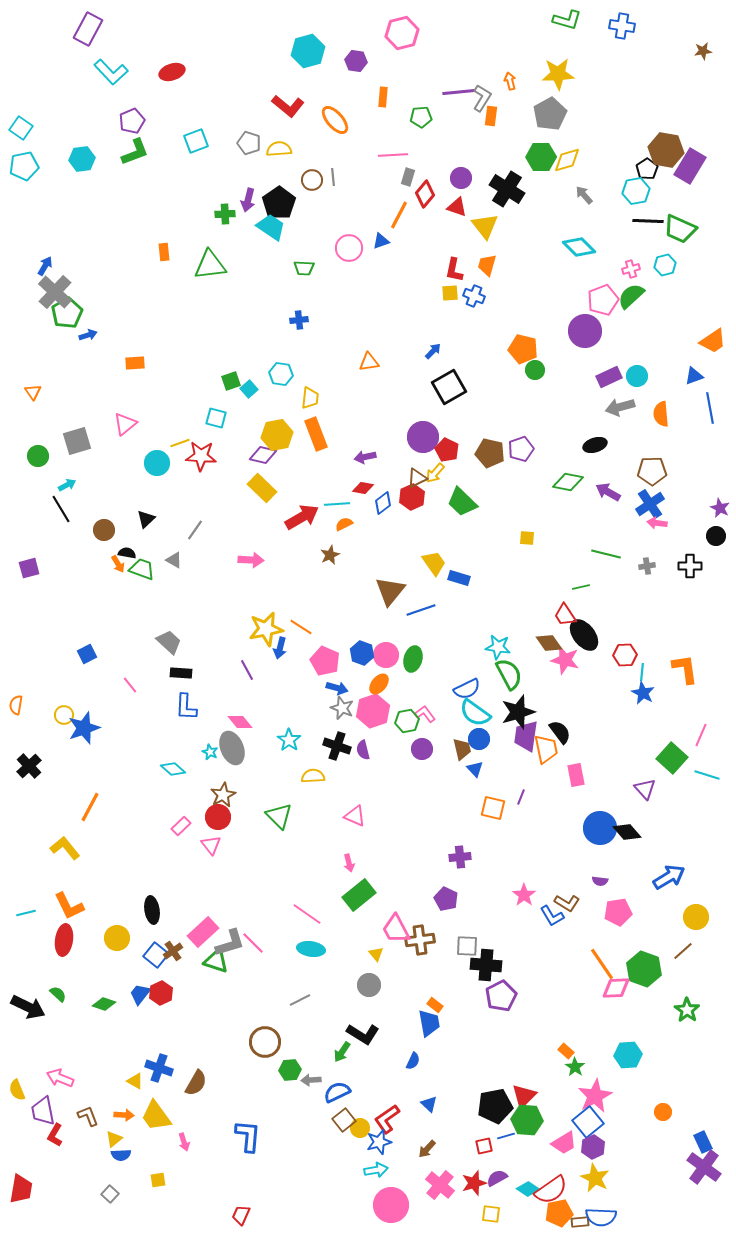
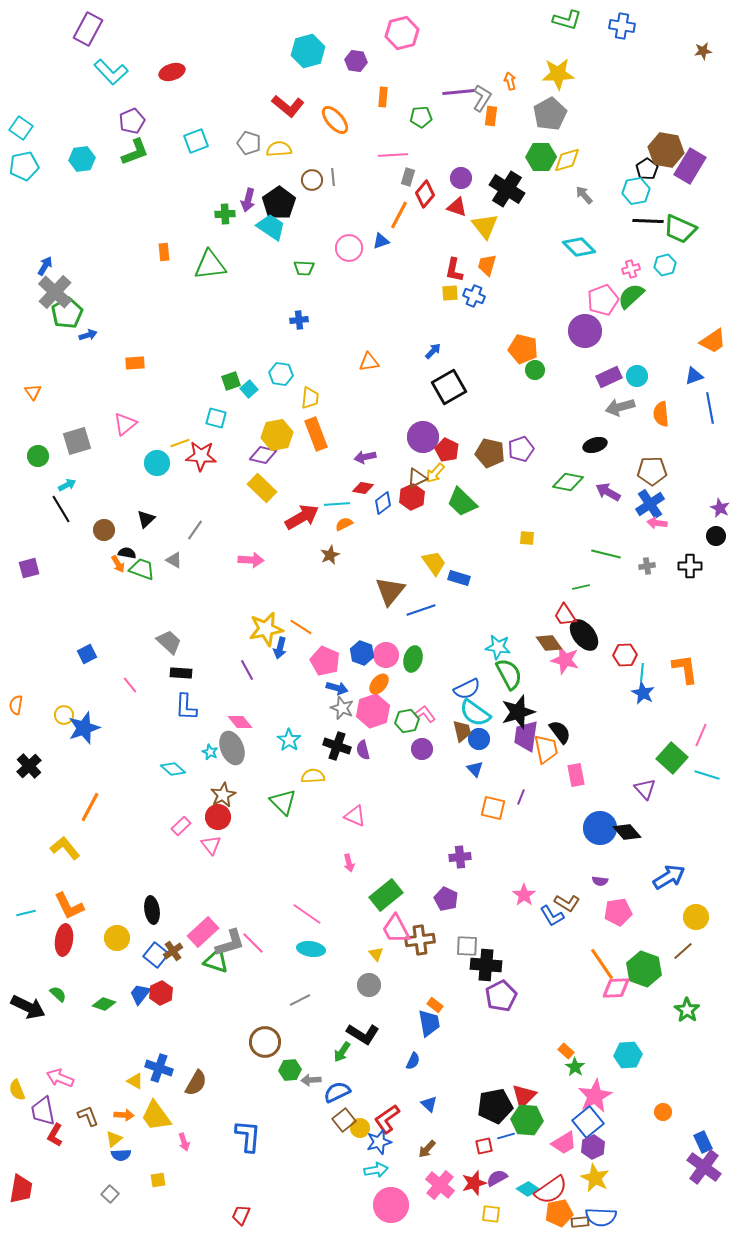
brown trapezoid at (462, 749): moved 18 px up
green triangle at (279, 816): moved 4 px right, 14 px up
green rectangle at (359, 895): moved 27 px right
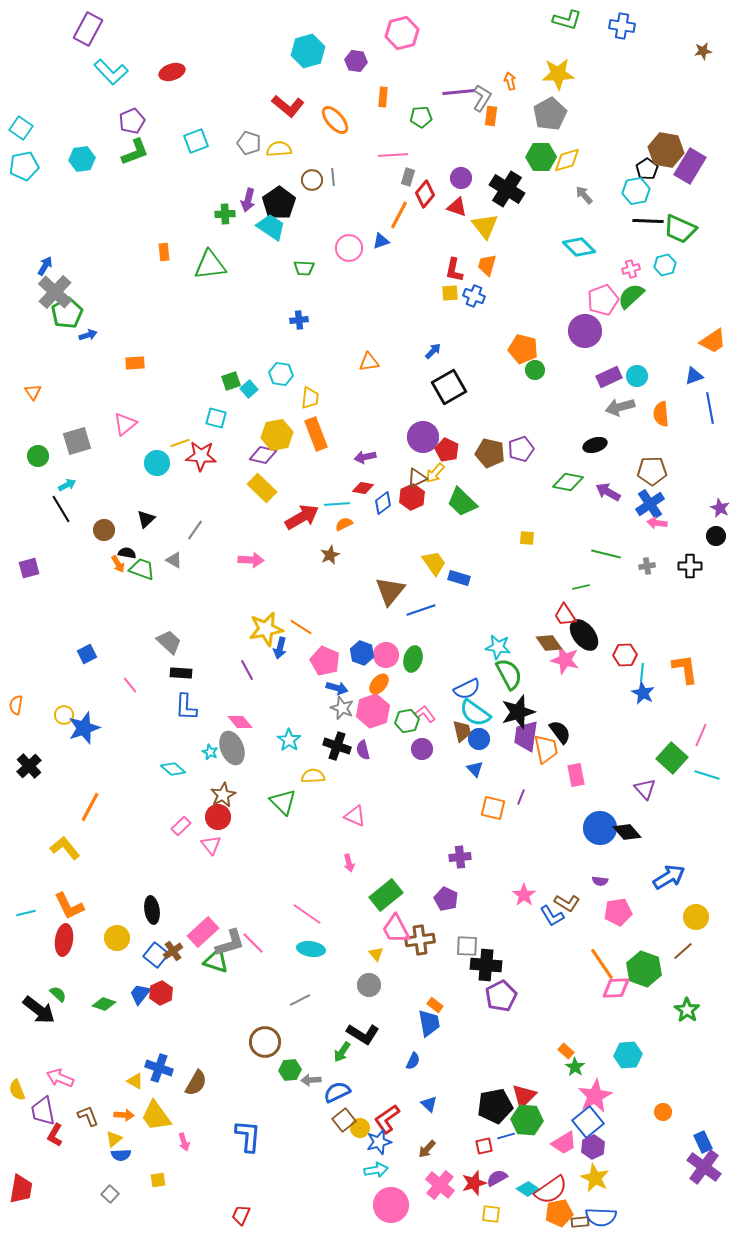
black arrow at (28, 1007): moved 11 px right, 3 px down; rotated 12 degrees clockwise
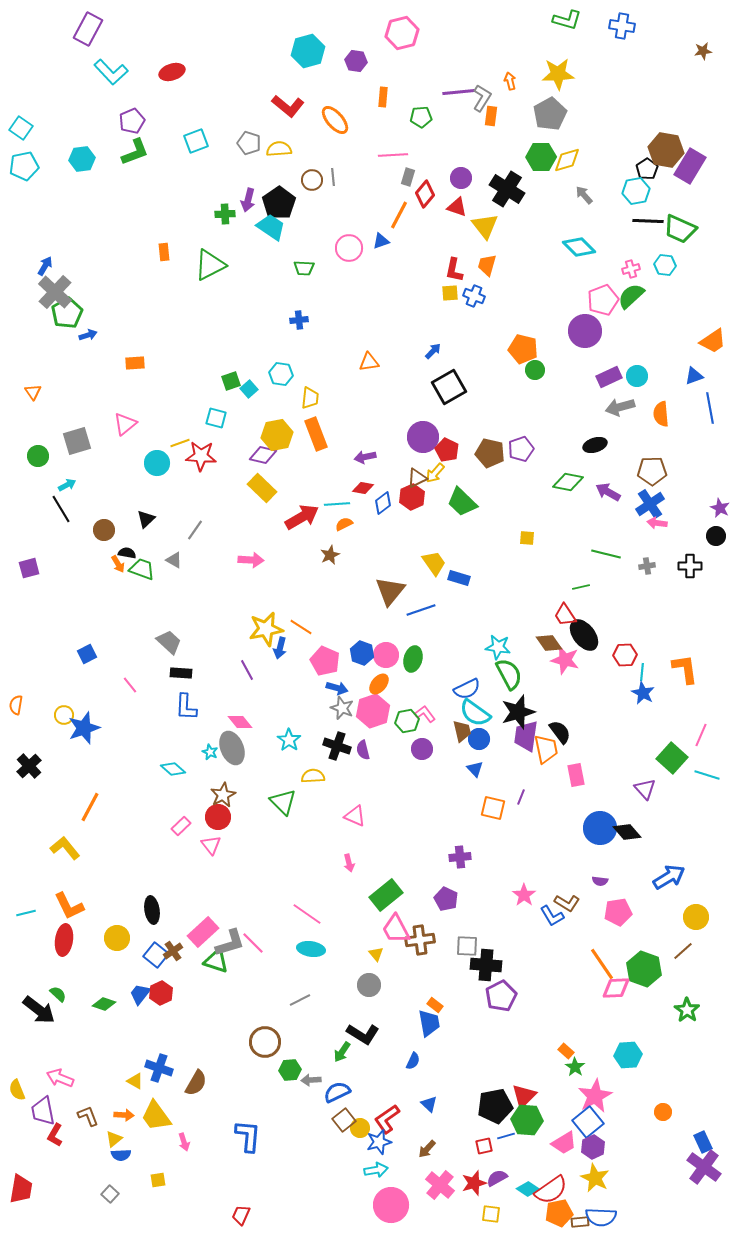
green triangle at (210, 265): rotated 20 degrees counterclockwise
cyan hexagon at (665, 265): rotated 20 degrees clockwise
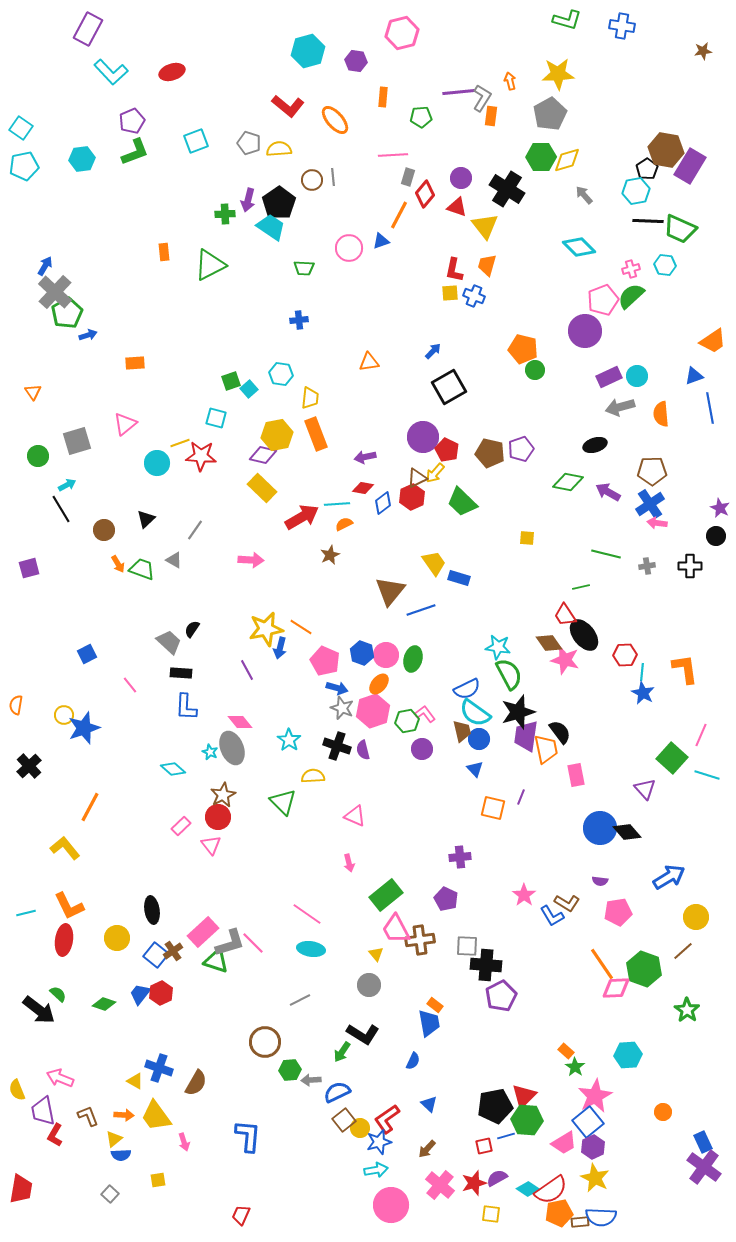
black semicircle at (127, 553): moved 65 px right, 76 px down; rotated 66 degrees counterclockwise
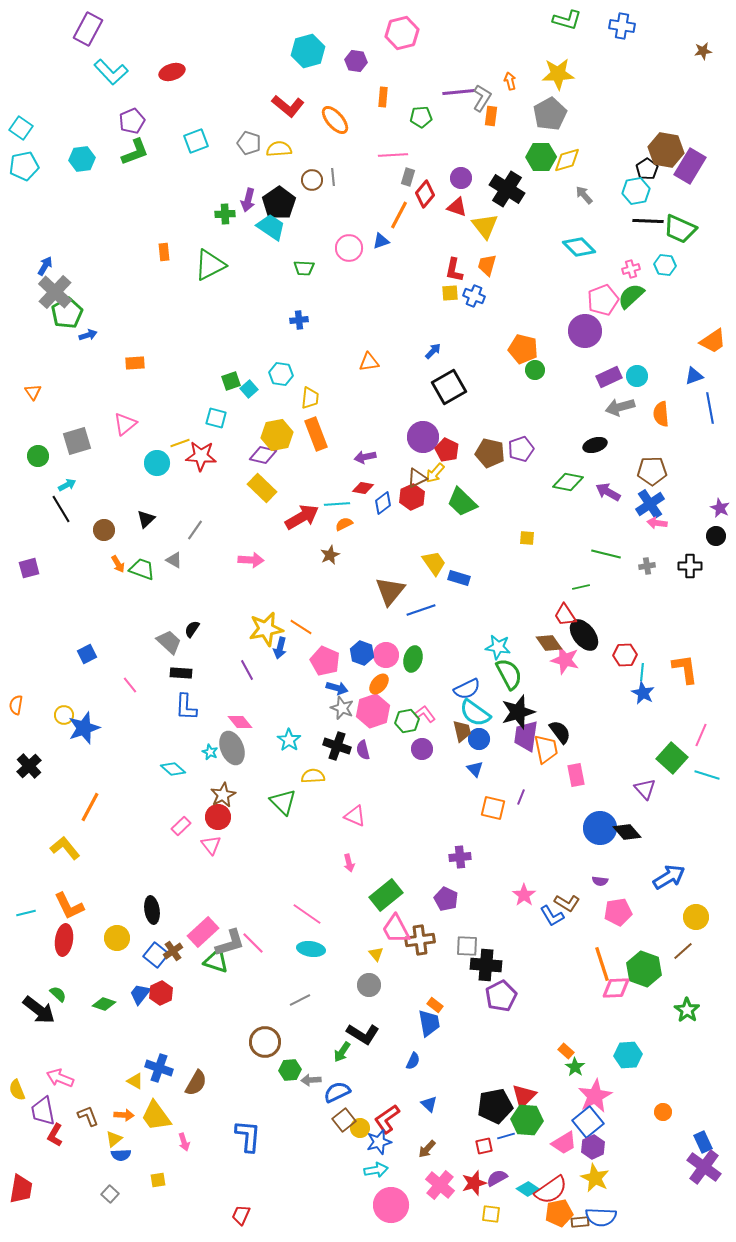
orange line at (602, 964): rotated 16 degrees clockwise
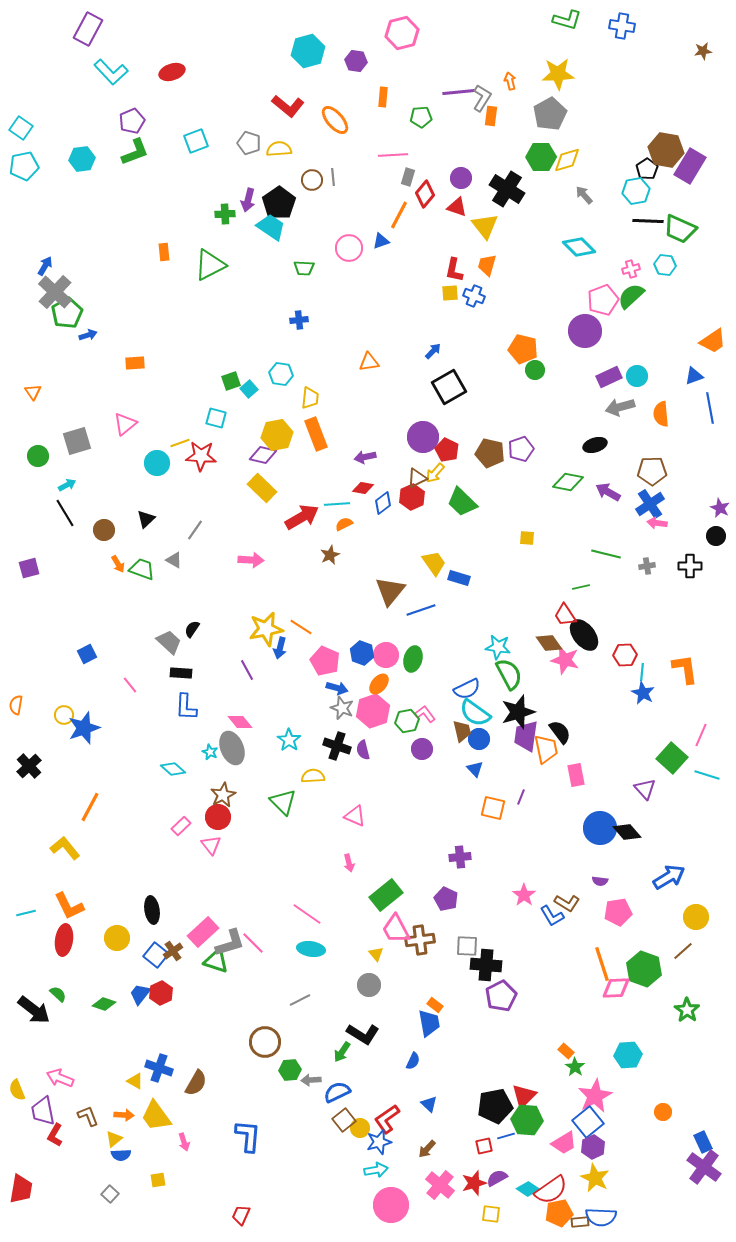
black line at (61, 509): moved 4 px right, 4 px down
black arrow at (39, 1010): moved 5 px left
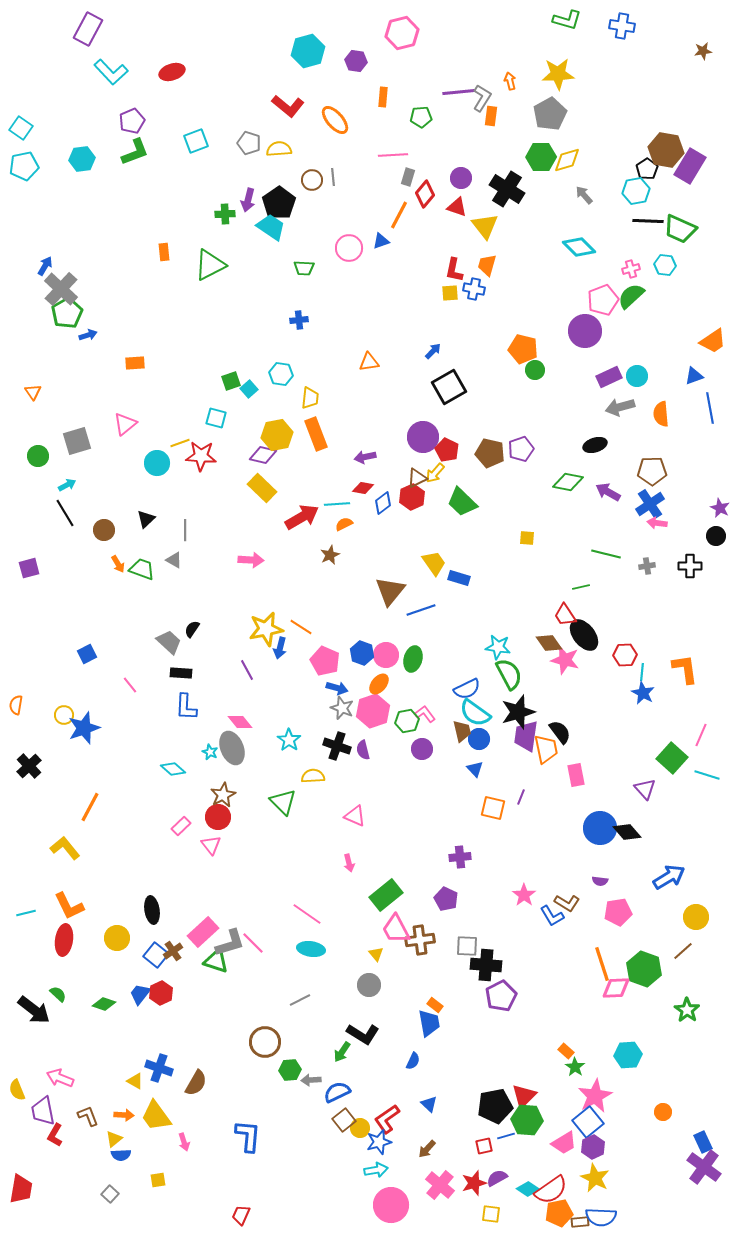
gray cross at (55, 292): moved 6 px right, 3 px up
blue cross at (474, 296): moved 7 px up; rotated 10 degrees counterclockwise
gray line at (195, 530): moved 10 px left; rotated 35 degrees counterclockwise
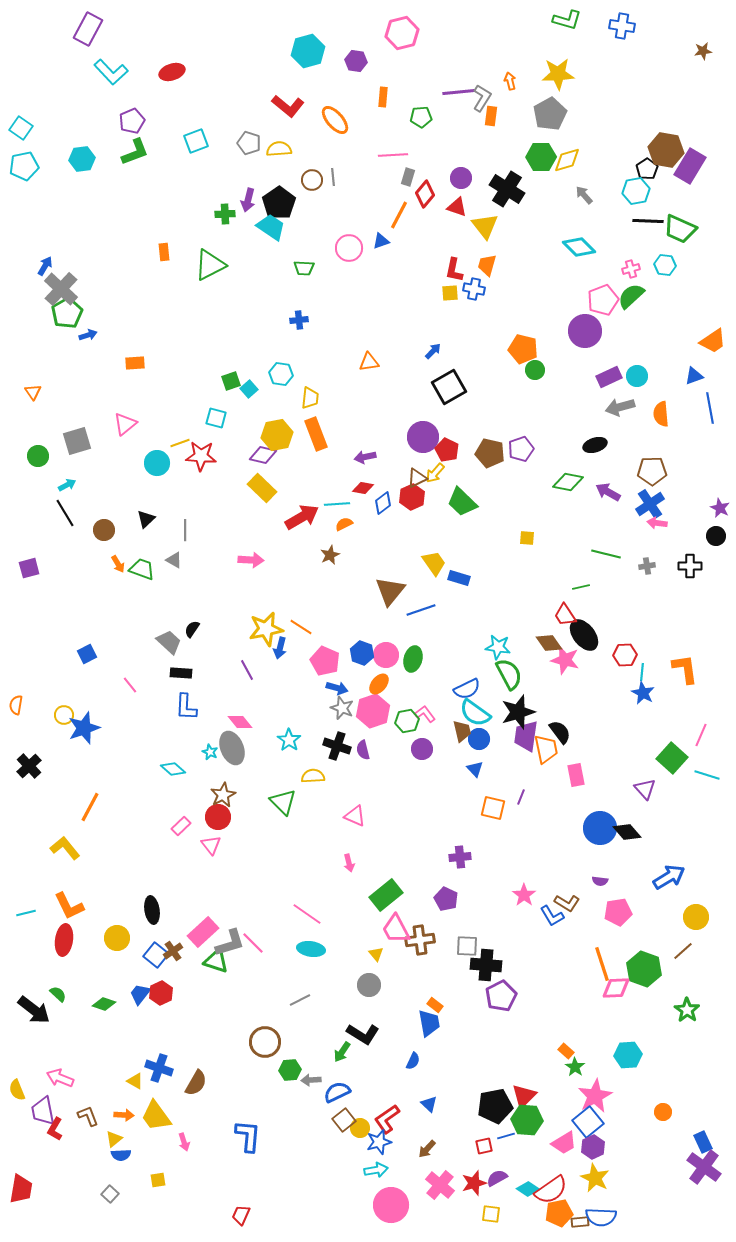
red L-shape at (55, 1135): moved 6 px up
